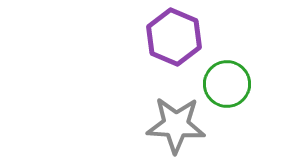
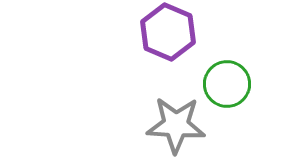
purple hexagon: moved 6 px left, 5 px up
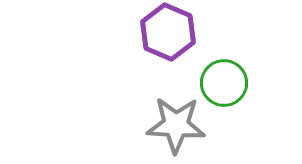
green circle: moved 3 px left, 1 px up
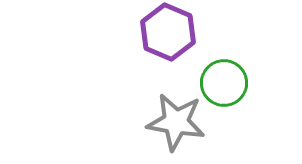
gray star: moved 3 px up; rotated 6 degrees clockwise
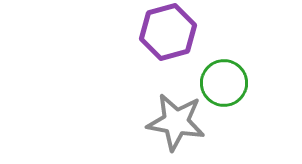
purple hexagon: rotated 22 degrees clockwise
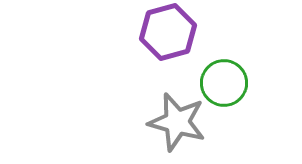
gray star: moved 1 px right; rotated 6 degrees clockwise
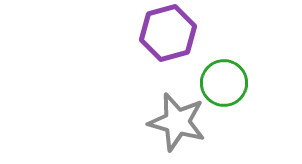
purple hexagon: moved 1 px down
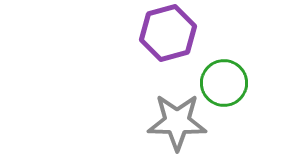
gray star: rotated 14 degrees counterclockwise
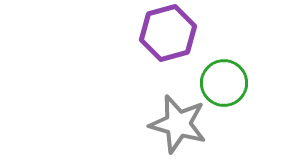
gray star: moved 1 px right, 2 px down; rotated 14 degrees clockwise
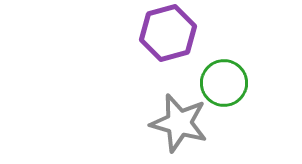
gray star: moved 1 px right, 1 px up
